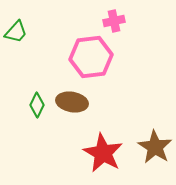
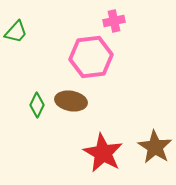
brown ellipse: moved 1 px left, 1 px up
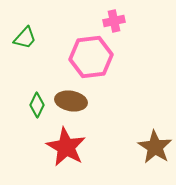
green trapezoid: moved 9 px right, 6 px down
red star: moved 37 px left, 6 px up
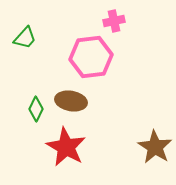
green diamond: moved 1 px left, 4 px down
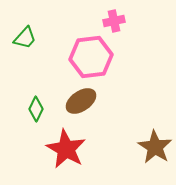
brown ellipse: moved 10 px right; rotated 44 degrees counterclockwise
red star: moved 2 px down
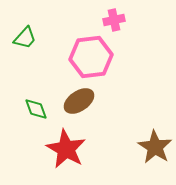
pink cross: moved 1 px up
brown ellipse: moved 2 px left
green diamond: rotated 45 degrees counterclockwise
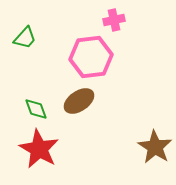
red star: moved 27 px left
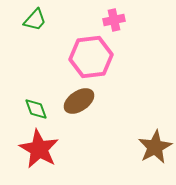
green trapezoid: moved 10 px right, 18 px up
brown star: rotated 12 degrees clockwise
